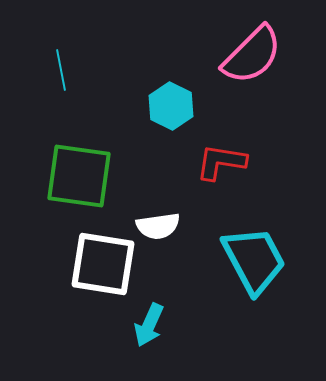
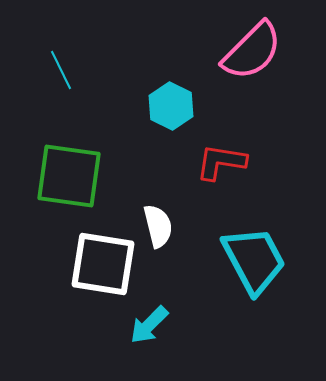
pink semicircle: moved 4 px up
cyan line: rotated 15 degrees counterclockwise
green square: moved 10 px left
white semicircle: rotated 96 degrees counterclockwise
cyan arrow: rotated 21 degrees clockwise
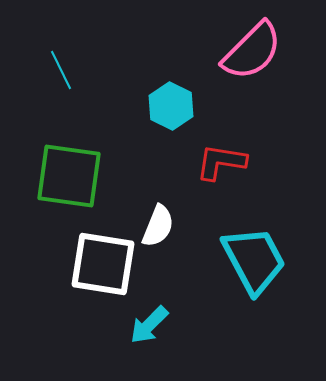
white semicircle: rotated 36 degrees clockwise
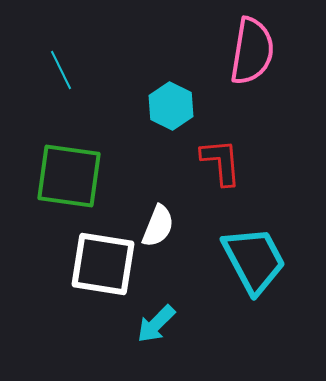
pink semicircle: rotated 36 degrees counterclockwise
red L-shape: rotated 76 degrees clockwise
cyan arrow: moved 7 px right, 1 px up
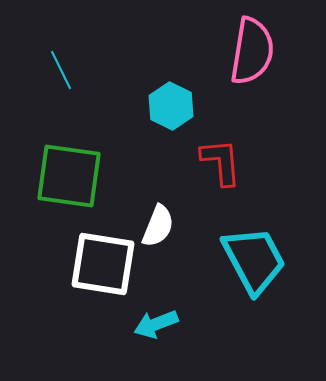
cyan arrow: rotated 24 degrees clockwise
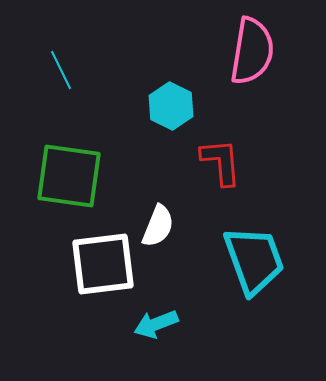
cyan trapezoid: rotated 8 degrees clockwise
white square: rotated 16 degrees counterclockwise
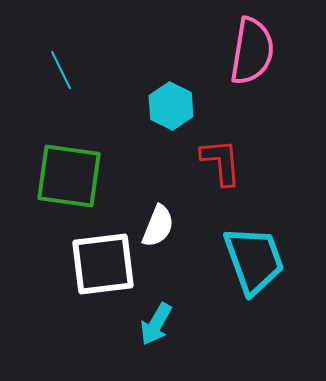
cyan arrow: rotated 39 degrees counterclockwise
